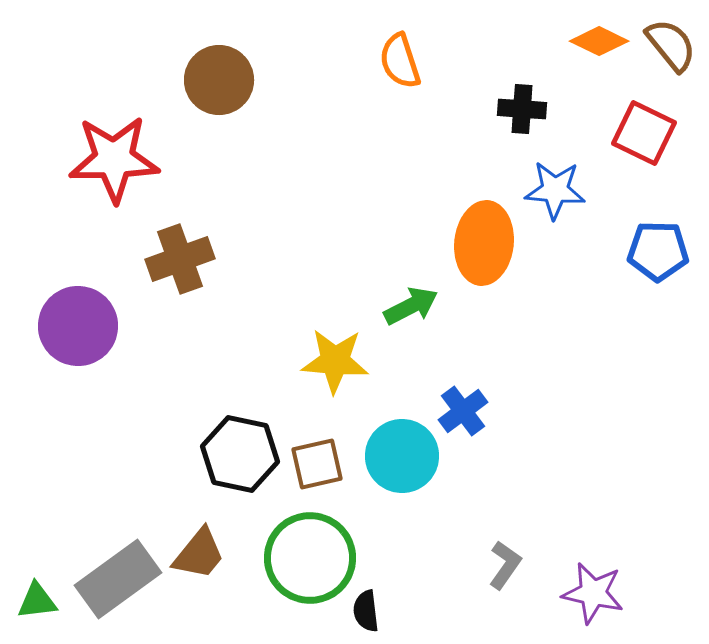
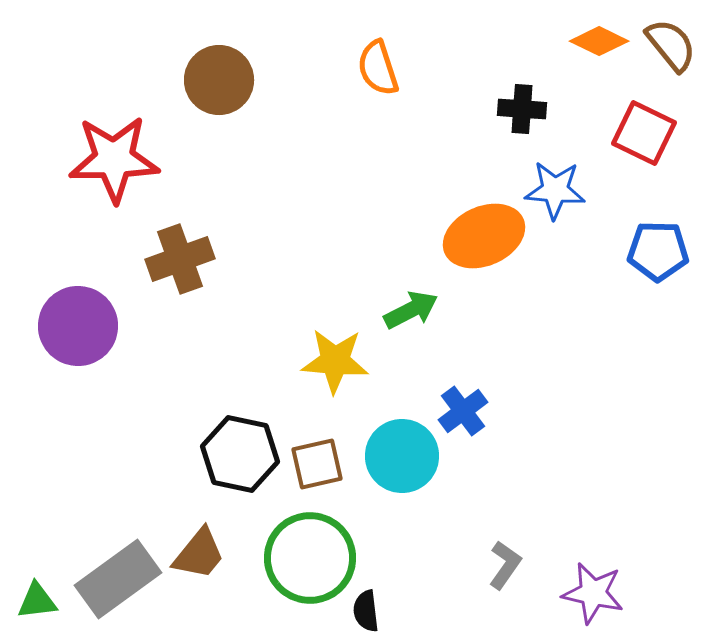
orange semicircle: moved 22 px left, 7 px down
orange ellipse: moved 7 px up; rotated 60 degrees clockwise
green arrow: moved 4 px down
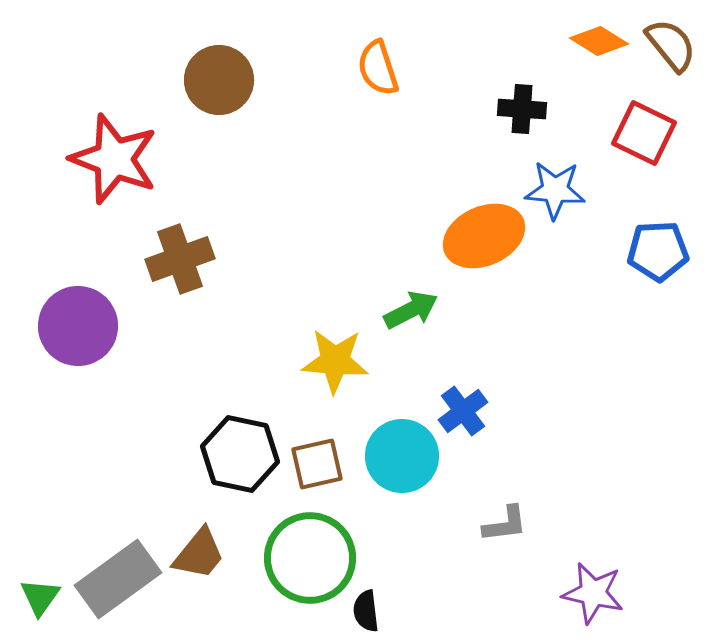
orange diamond: rotated 6 degrees clockwise
red star: rotated 22 degrees clockwise
blue pentagon: rotated 4 degrees counterclockwise
gray L-shape: moved 41 px up; rotated 48 degrees clockwise
green triangle: moved 3 px right, 4 px up; rotated 48 degrees counterclockwise
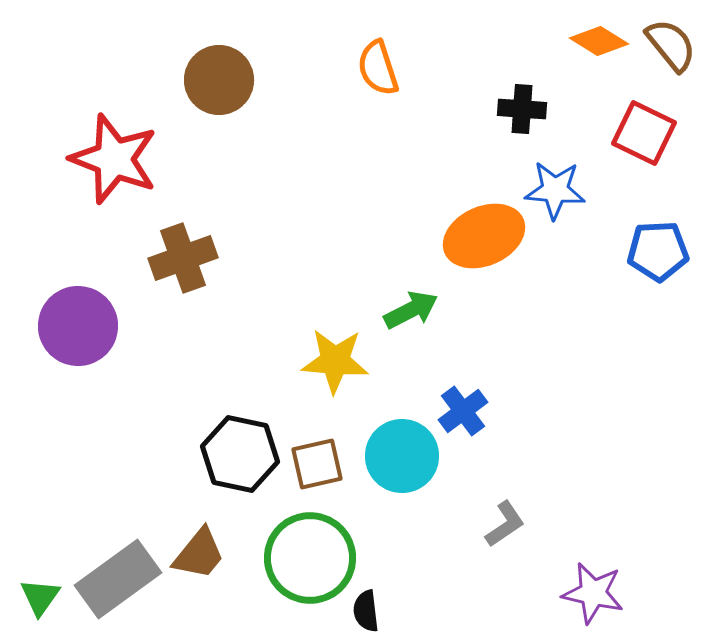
brown cross: moved 3 px right, 1 px up
gray L-shape: rotated 27 degrees counterclockwise
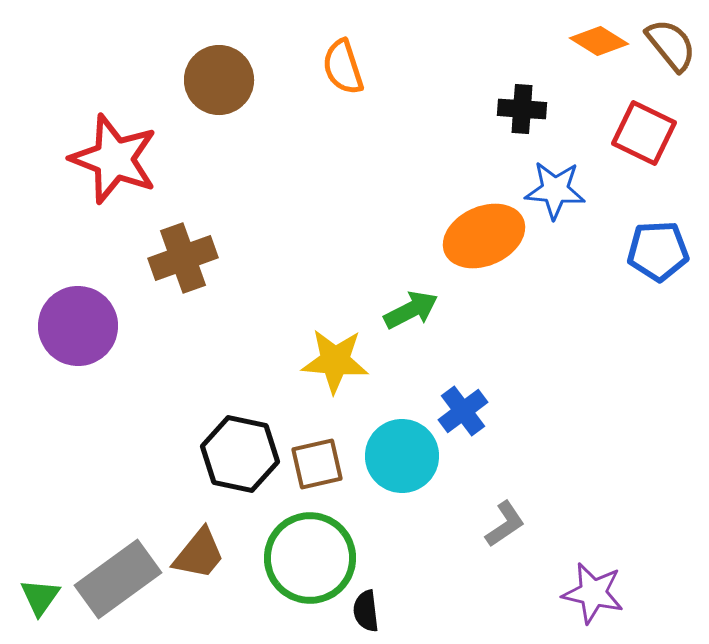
orange semicircle: moved 35 px left, 1 px up
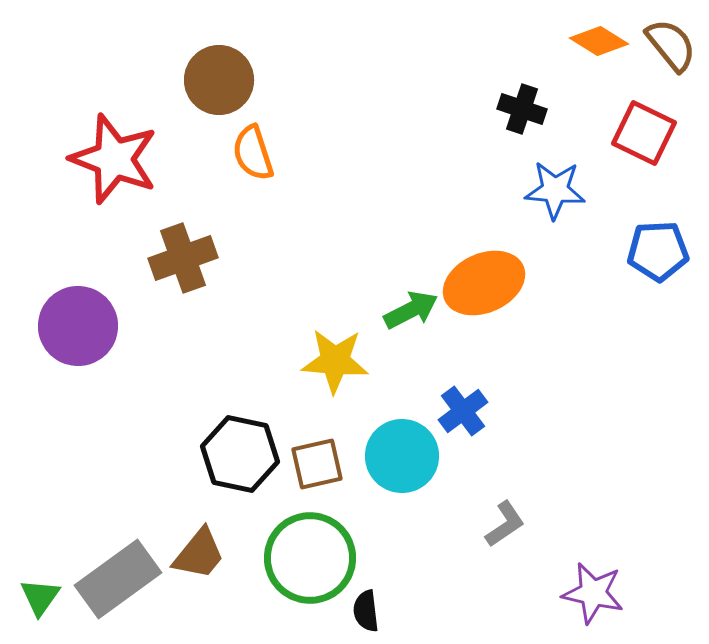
orange semicircle: moved 90 px left, 86 px down
black cross: rotated 15 degrees clockwise
orange ellipse: moved 47 px down
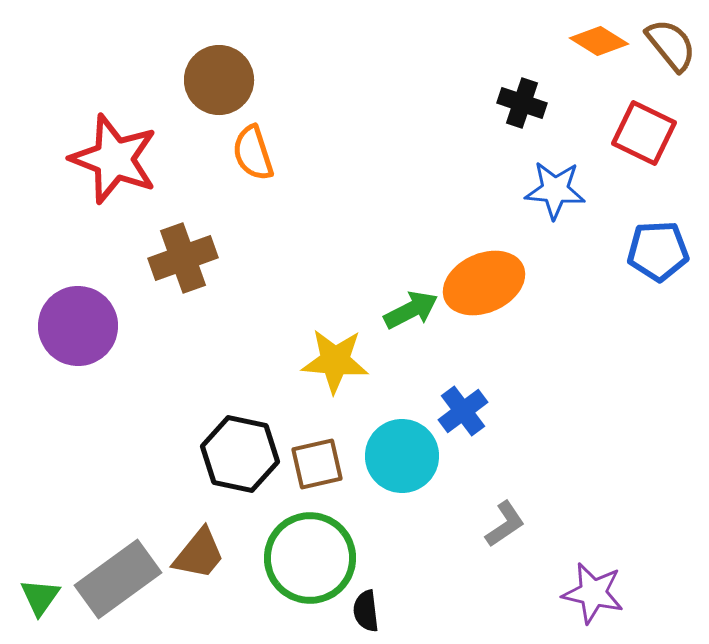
black cross: moved 6 px up
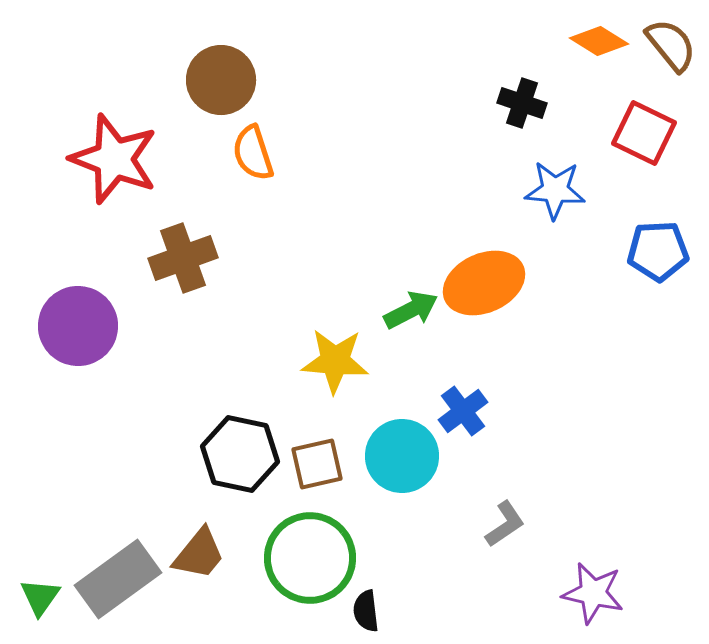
brown circle: moved 2 px right
